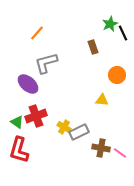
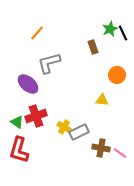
green star: moved 5 px down
gray L-shape: moved 3 px right
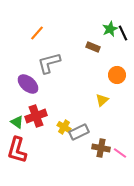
brown rectangle: rotated 48 degrees counterclockwise
yellow triangle: rotated 48 degrees counterclockwise
red L-shape: moved 2 px left
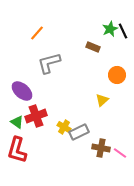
black line: moved 2 px up
purple ellipse: moved 6 px left, 7 px down
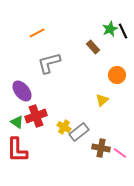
orange line: rotated 21 degrees clockwise
brown rectangle: rotated 24 degrees clockwise
purple ellipse: rotated 10 degrees clockwise
gray rectangle: rotated 12 degrees counterclockwise
red L-shape: rotated 16 degrees counterclockwise
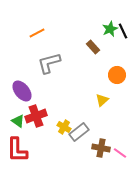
green triangle: moved 1 px right, 1 px up
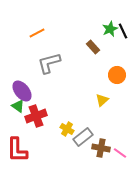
green triangle: moved 15 px up
yellow cross: moved 3 px right, 2 px down
gray rectangle: moved 4 px right, 5 px down
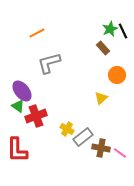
brown rectangle: moved 10 px right, 1 px down
yellow triangle: moved 1 px left, 2 px up
